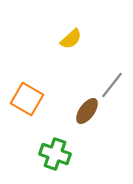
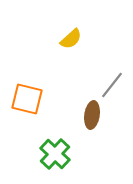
orange square: rotated 16 degrees counterclockwise
brown ellipse: moved 5 px right, 4 px down; rotated 28 degrees counterclockwise
green cross: rotated 24 degrees clockwise
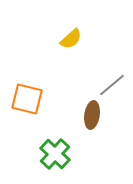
gray line: rotated 12 degrees clockwise
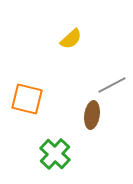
gray line: rotated 12 degrees clockwise
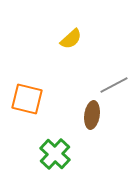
gray line: moved 2 px right
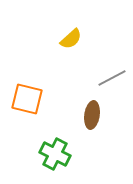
gray line: moved 2 px left, 7 px up
green cross: rotated 16 degrees counterclockwise
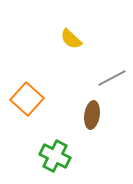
yellow semicircle: rotated 85 degrees clockwise
orange square: rotated 28 degrees clockwise
green cross: moved 2 px down
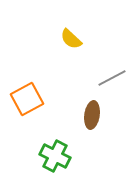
orange square: rotated 20 degrees clockwise
